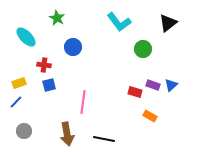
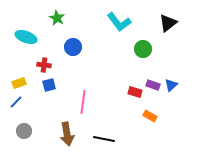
cyan ellipse: rotated 25 degrees counterclockwise
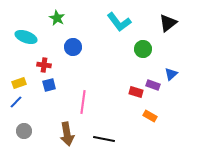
blue triangle: moved 11 px up
red rectangle: moved 1 px right
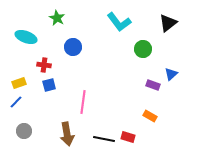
red rectangle: moved 8 px left, 45 px down
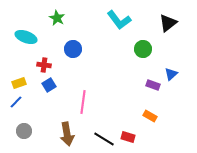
cyan L-shape: moved 2 px up
blue circle: moved 2 px down
blue square: rotated 16 degrees counterclockwise
black line: rotated 20 degrees clockwise
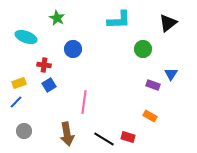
cyan L-shape: rotated 55 degrees counterclockwise
blue triangle: rotated 16 degrees counterclockwise
pink line: moved 1 px right
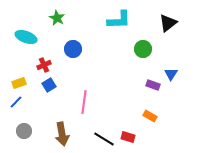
red cross: rotated 32 degrees counterclockwise
brown arrow: moved 5 px left
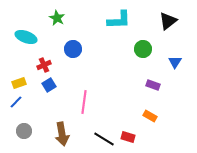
black triangle: moved 2 px up
blue triangle: moved 4 px right, 12 px up
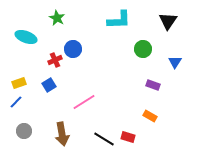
black triangle: rotated 18 degrees counterclockwise
red cross: moved 11 px right, 5 px up
pink line: rotated 50 degrees clockwise
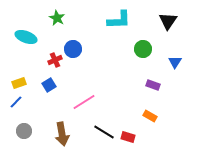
black line: moved 7 px up
